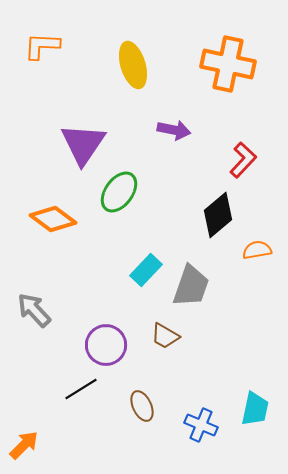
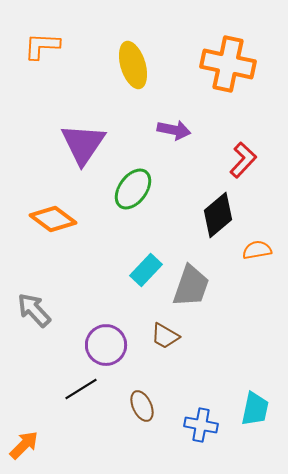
green ellipse: moved 14 px right, 3 px up
blue cross: rotated 12 degrees counterclockwise
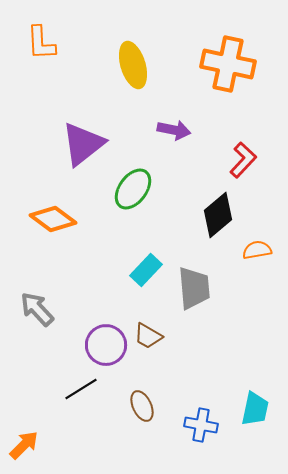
orange L-shape: moved 1 px left, 3 px up; rotated 96 degrees counterclockwise
purple triangle: rotated 18 degrees clockwise
gray trapezoid: moved 3 px right, 2 px down; rotated 24 degrees counterclockwise
gray arrow: moved 3 px right, 1 px up
brown trapezoid: moved 17 px left
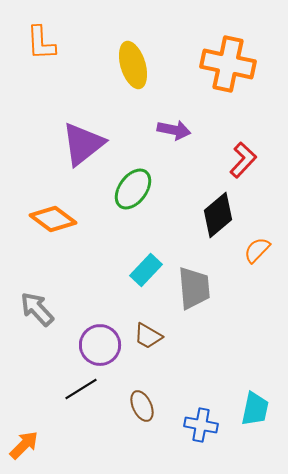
orange semicircle: rotated 36 degrees counterclockwise
purple circle: moved 6 px left
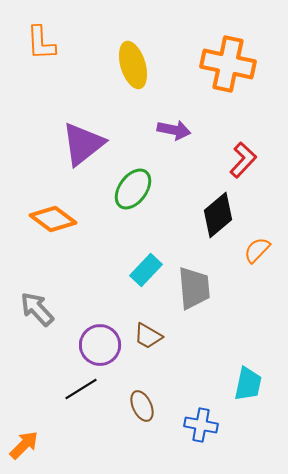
cyan trapezoid: moved 7 px left, 25 px up
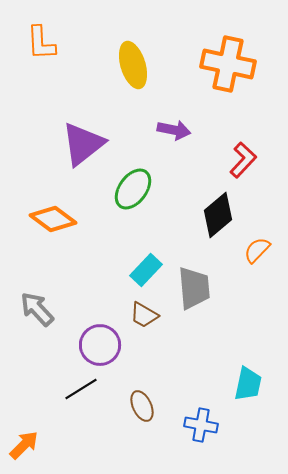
brown trapezoid: moved 4 px left, 21 px up
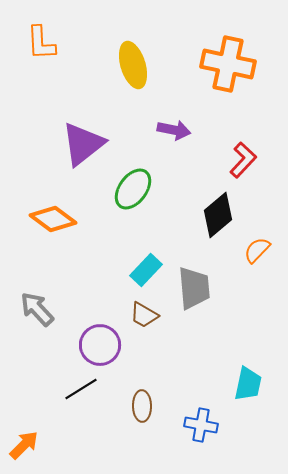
brown ellipse: rotated 24 degrees clockwise
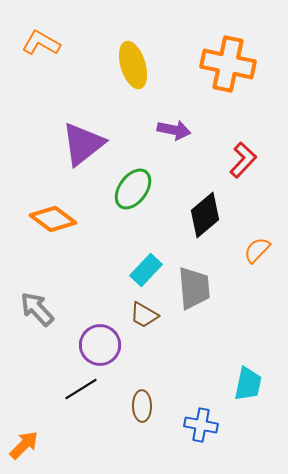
orange L-shape: rotated 123 degrees clockwise
black diamond: moved 13 px left
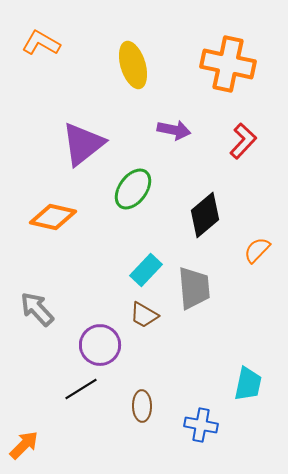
red L-shape: moved 19 px up
orange diamond: moved 2 px up; rotated 24 degrees counterclockwise
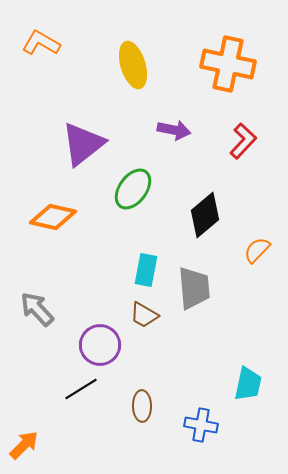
cyan rectangle: rotated 32 degrees counterclockwise
